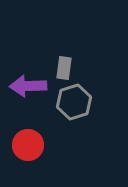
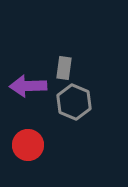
gray hexagon: rotated 20 degrees counterclockwise
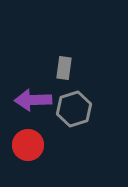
purple arrow: moved 5 px right, 14 px down
gray hexagon: moved 7 px down; rotated 20 degrees clockwise
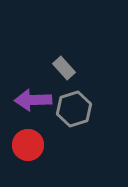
gray rectangle: rotated 50 degrees counterclockwise
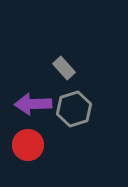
purple arrow: moved 4 px down
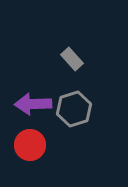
gray rectangle: moved 8 px right, 9 px up
red circle: moved 2 px right
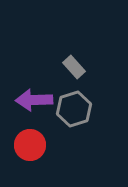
gray rectangle: moved 2 px right, 8 px down
purple arrow: moved 1 px right, 4 px up
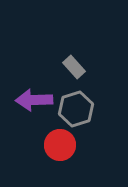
gray hexagon: moved 2 px right
red circle: moved 30 px right
